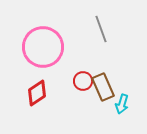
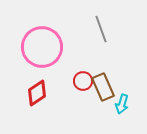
pink circle: moved 1 px left
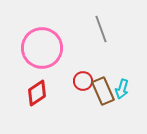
pink circle: moved 1 px down
brown rectangle: moved 4 px down
cyan arrow: moved 15 px up
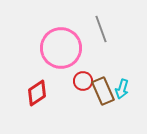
pink circle: moved 19 px right
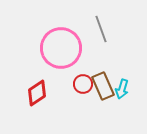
red circle: moved 3 px down
brown rectangle: moved 5 px up
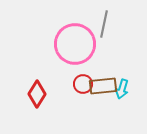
gray line: moved 3 px right, 5 px up; rotated 32 degrees clockwise
pink circle: moved 14 px right, 4 px up
brown rectangle: rotated 72 degrees counterclockwise
red diamond: moved 1 px down; rotated 24 degrees counterclockwise
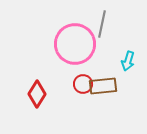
gray line: moved 2 px left
cyan arrow: moved 6 px right, 28 px up
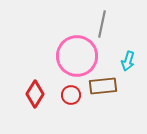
pink circle: moved 2 px right, 12 px down
red circle: moved 12 px left, 11 px down
red diamond: moved 2 px left
